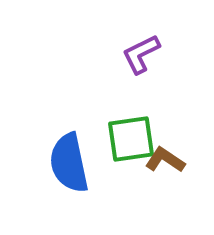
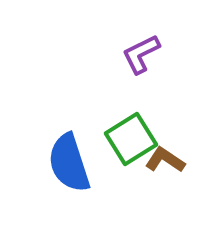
green square: rotated 24 degrees counterclockwise
blue semicircle: rotated 6 degrees counterclockwise
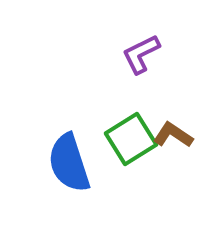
brown L-shape: moved 8 px right, 25 px up
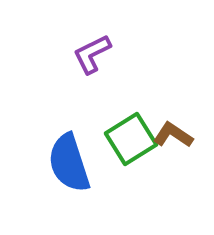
purple L-shape: moved 49 px left
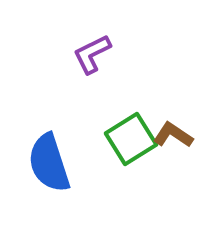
blue semicircle: moved 20 px left
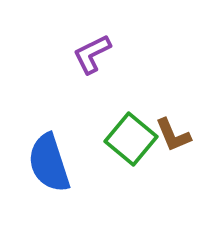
brown L-shape: rotated 147 degrees counterclockwise
green square: rotated 18 degrees counterclockwise
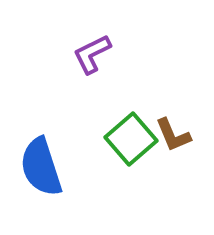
green square: rotated 9 degrees clockwise
blue semicircle: moved 8 px left, 4 px down
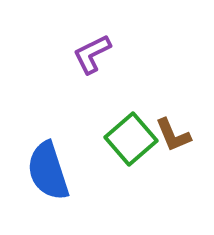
blue semicircle: moved 7 px right, 4 px down
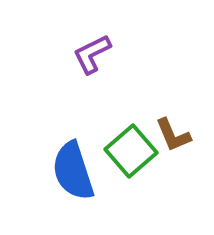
green square: moved 12 px down
blue semicircle: moved 25 px right
